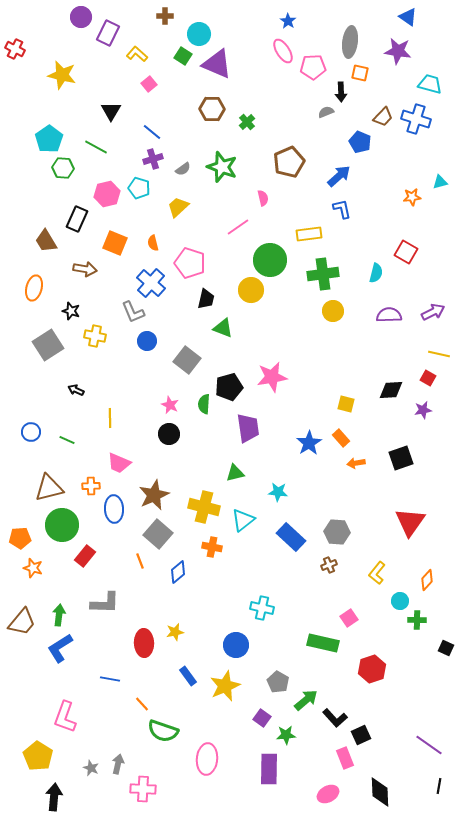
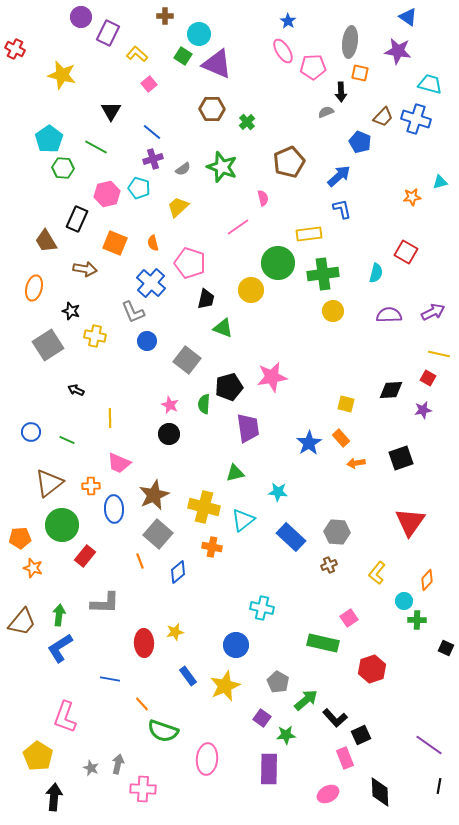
green circle at (270, 260): moved 8 px right, 3 px down
brown triangle at (49, 488): moved 5 px up; rotated 24 degrees counterclockwise
cyan circle at (400, 601): moved 4 px right
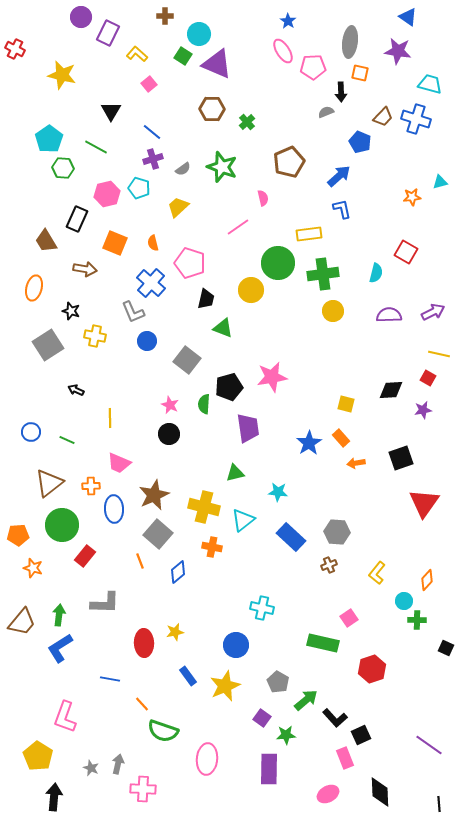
red triangle at (410, 522): moved 14 px right, 19 px up
orange pentagon at (20, 538): moved 2 px left, 3 px up
black line at (439, 786): moved 18 px down; rotated 14 degrees counterclockwise
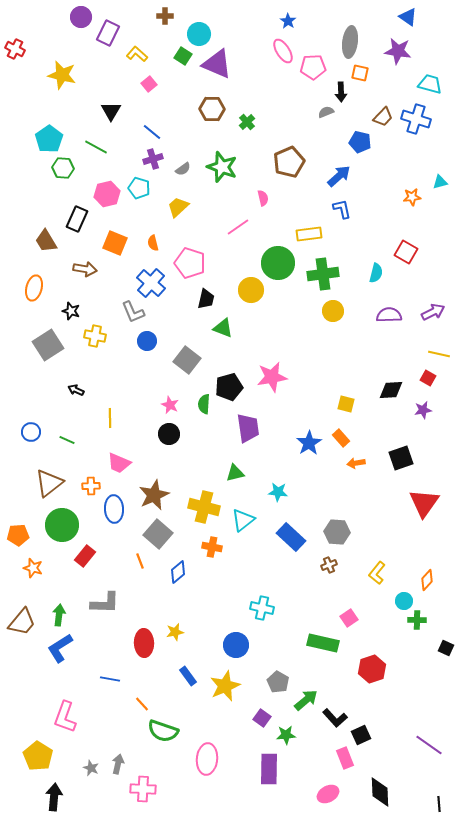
blue pentagon at (360, 142): rotated 10 degrees counterclockwise
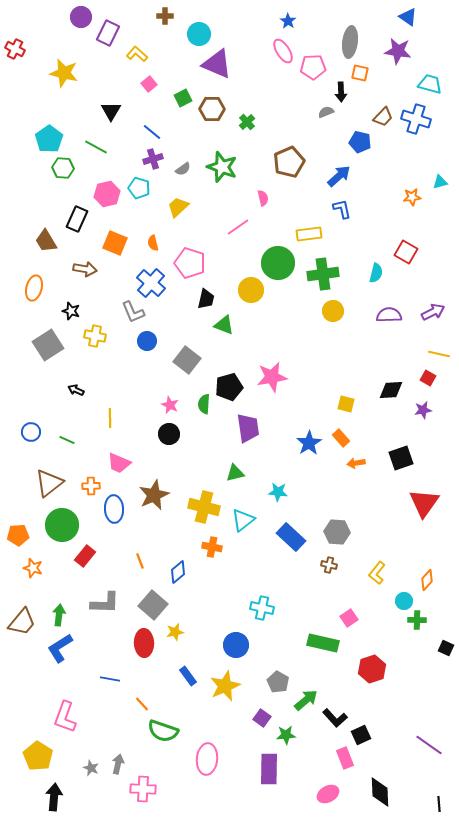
green square at (183, 56): moved 42 px down; rotated 30 degrees clockwise
yellow star at (62, 75): moved 2 px right, 2 px up
green triangle at (223, 328): moved 1 px right, 3 px up
gray square at (158, 534): moved 5 px left, 71 px down
brown cross at (329, 565): rotated 35 degrees clockwise
